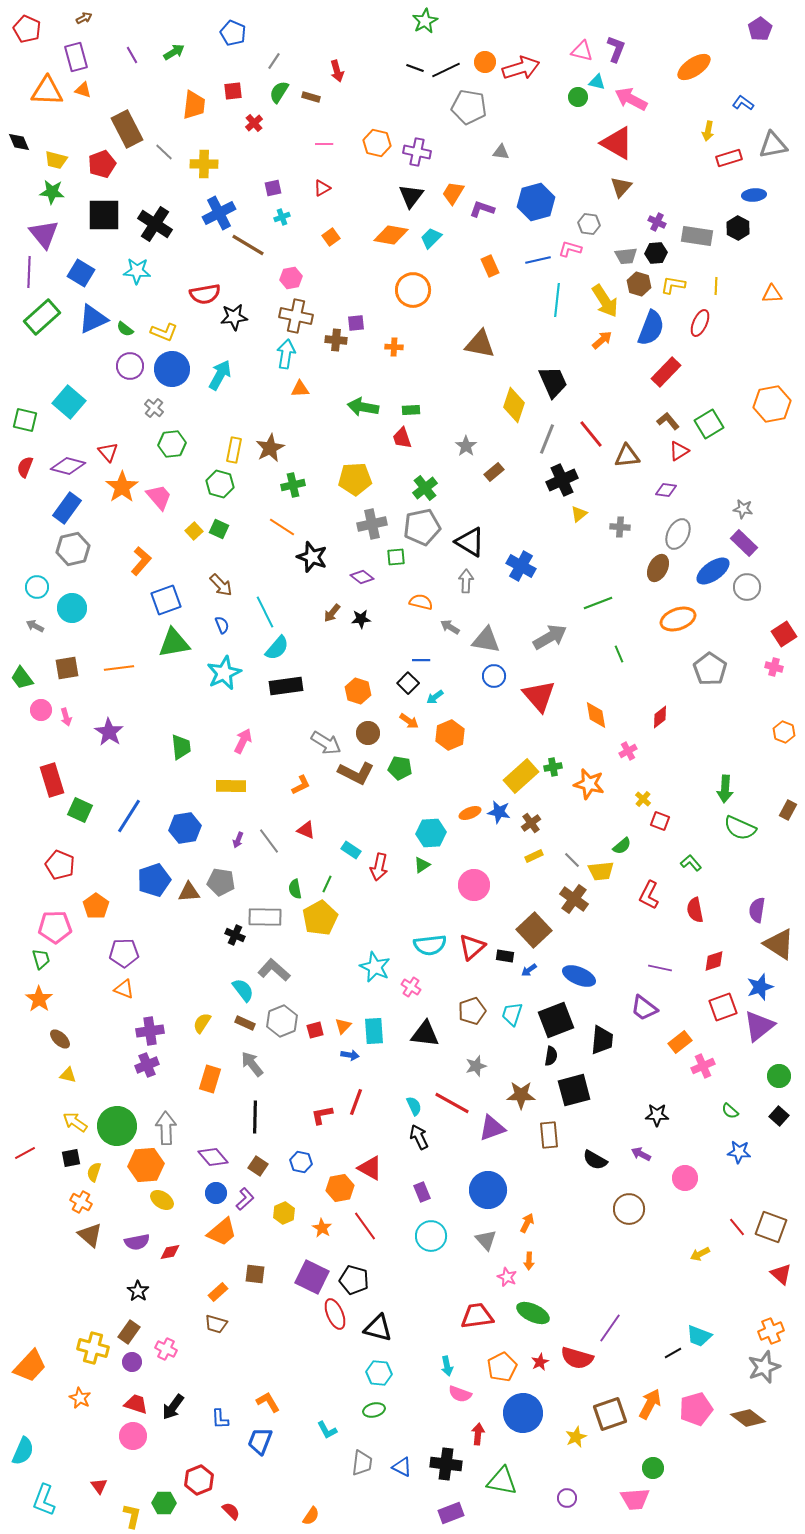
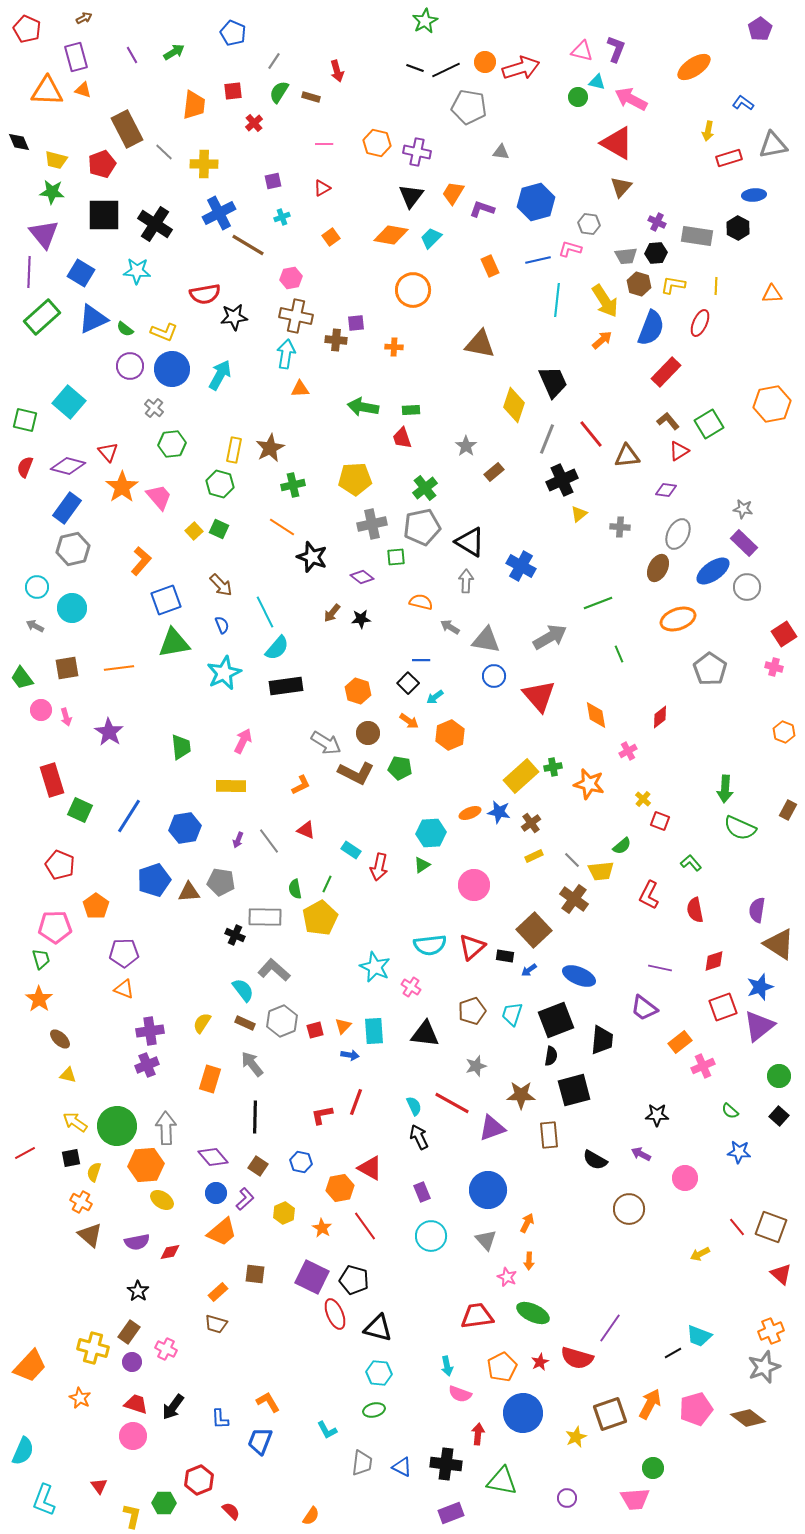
purple square at (273, 188): moved 7 px up
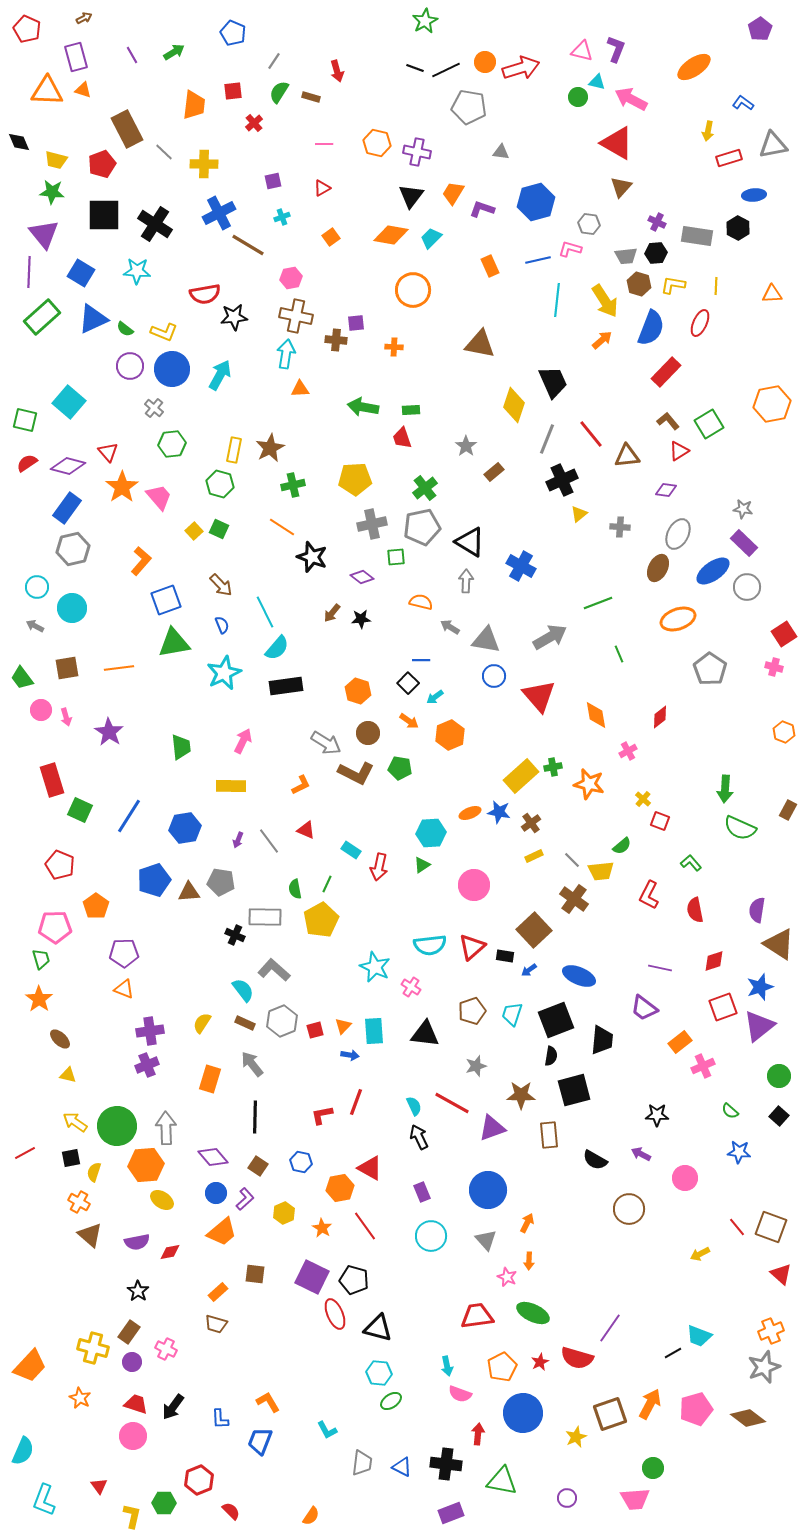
red semicircle at (25, 467): moved 2 px right, 4 px up; rotated 35 degrees clockwise
yellow pentagon at (320, 918): moved 1 px right, 2 px down
orange cross at (81, 1202): moved 2 px left
green ellipse at (374, 1410): moved 17 px right, 9 px up; rotated 20 degrees counterclockwise
